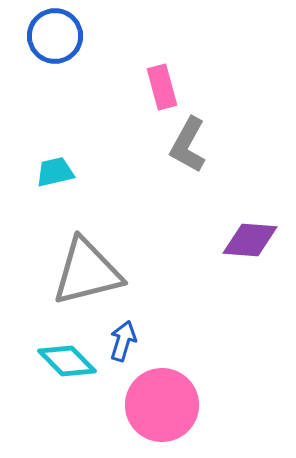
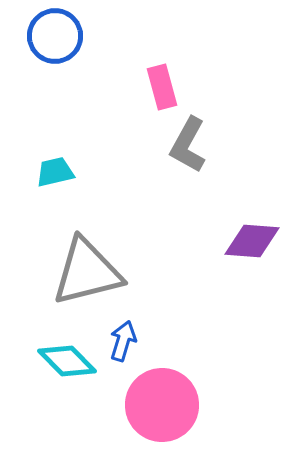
purple diamond: moved 2 px right, 1 px down
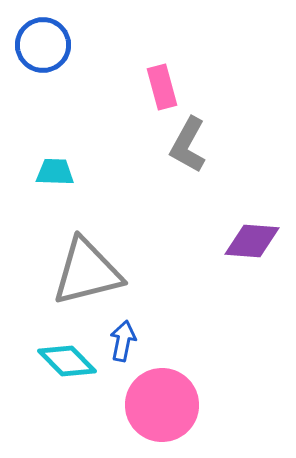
blue circle: moved 12 px left, 9 px down
cyan trapezoid: rotated 15 degrees clockwise
blue arrow: rotated 6 degrees counterclockwise
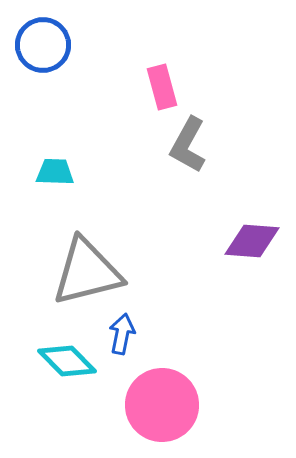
blue arrow: moved 1 px left, 7 px up
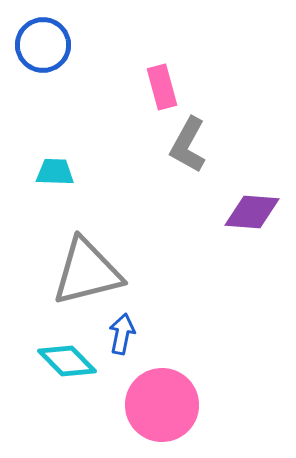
purple diamond: moved 29 px up
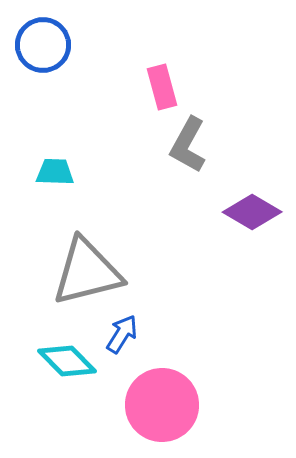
purple diamond: rotated 26 degrees clockwise
blue arrow: rotated 21 degrees clockwise
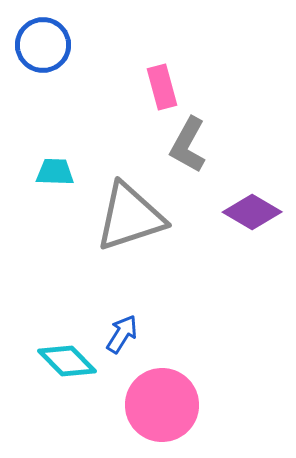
gray triangle: moved 43 px right, 55 px up; rotated 4 degrees counterclockwise
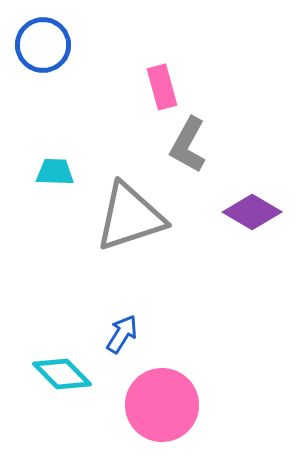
cyan diamond: moved 5 px left, 13 px down
